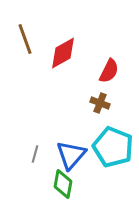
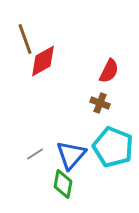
red diamond: moved 20 px left, 8 px down
gray line: rotated 42 degrees clockwise
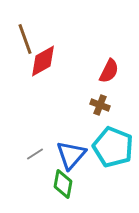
brown cross: moved 2 px down
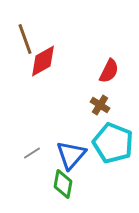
brown cross: rotated 12 degrees clockwise
cyan pentagon: moved 4 px up
gray line: moved 3 px left, 1 px up
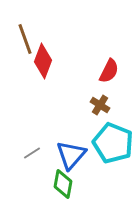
red diamond: rotated 40 degrees counterclockwise
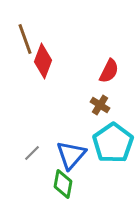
cyan pentagon: rotated 15 degrees clockwise
gray line: rotated 12 degrees counterclockwise
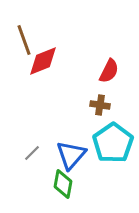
brown line: moved 1 px left, 1 px down
red diamond: rotated 48 degrees clockwise
brown cross: rotated 24 degrees counterclockwise
